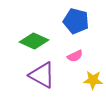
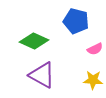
pink semicircle: moved 20 px right, 7 px up
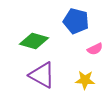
green diamond: rotated 8 degrees counterclockwise
yellow star: moved 8 px left
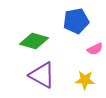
blue pentagon: rotated 25 degrees counterclockwise
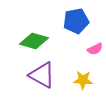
yellow star: moved 2 px left
